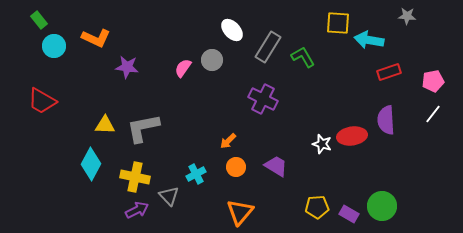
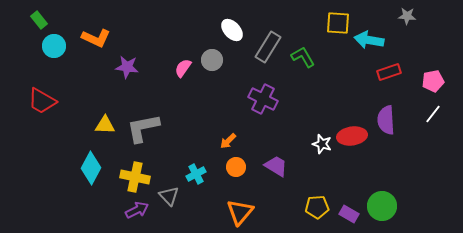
cyan diamond: moved 4 px down
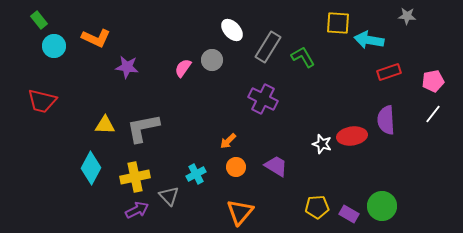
red trapezoid: rotated 16 degrees counterclockwise
yellow cross: rotated 24 degrees counterclockwise
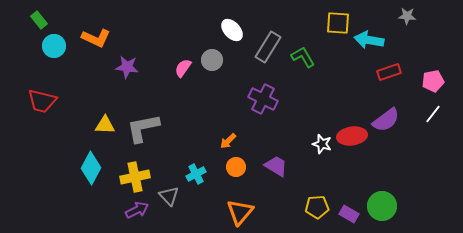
purple semicircle: rotated 124 degrees counterclockwise
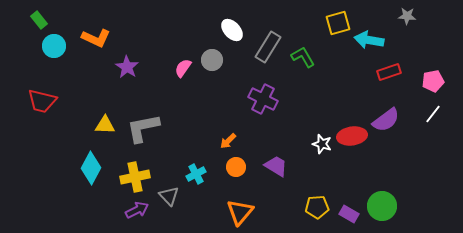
yellow square: rotated 20 degrees counterclockwise
purple star: rotated 25 degrees clockwise
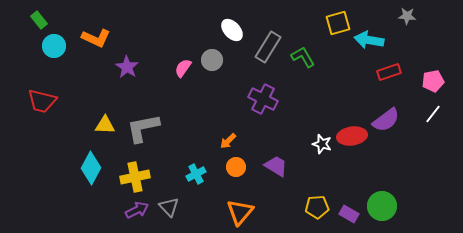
gray triangle: moved 11 px down
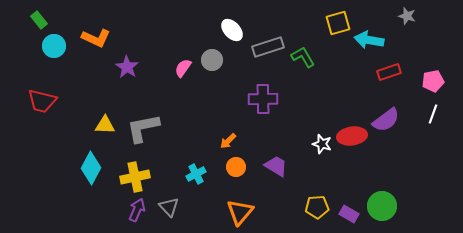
gray star: rotated 12 degrees clockwise
gray rectangle: rotated 40 degrees clockwise
purple cross: rotated 28 degrees counterclockwise
white line: rotated 18 degrees counterclockwise
purple arrow: rotated 40 degrees counterclockwise
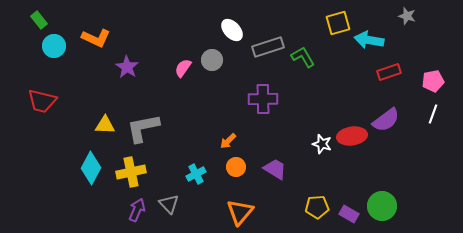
purple trapezoid: moved 1 px left, 3 px down
yellow cross: moved 4 px left, 5 px up
gray triangle: moved 3 px up
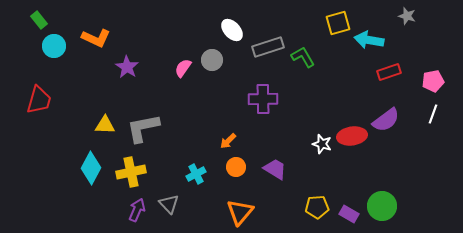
red trapezoid: moved 3 px left, 1 px up; rotated 88 degrees counterclockwise
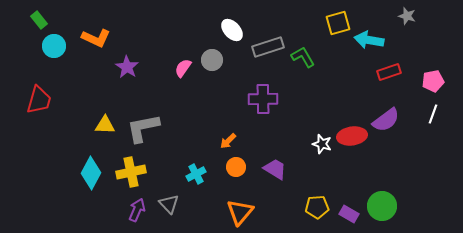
cyan diamond: moved 5 px down
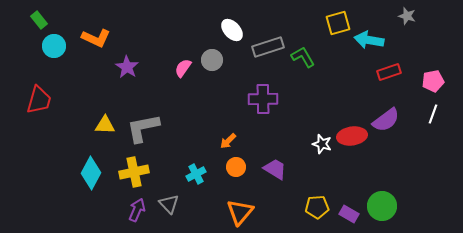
yellow cross: moved 3 px right
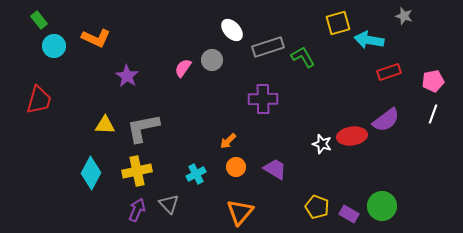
gray star: moved 3 px left
purple star: moved 9 px down
yellow cross: moved 3 px right, 1 px up
yellow pentagon: rotated 25 degrees clockwise
